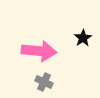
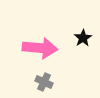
pink arrow: moved 1 px right, 3 px up
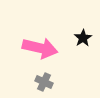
pink arrow: rotated 8 degrees clockwise
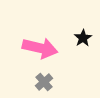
gray cross: rotated 24 degrees clockwise
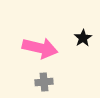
gray cross: rotated 36 degrees clockwise
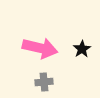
black star: moved 1 px left, 11 px down
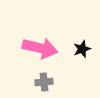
black star: rotated 12 degrees clockwise
